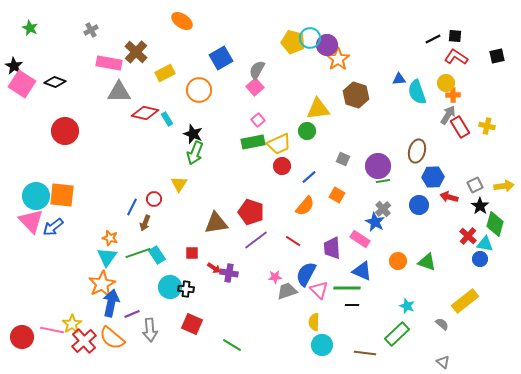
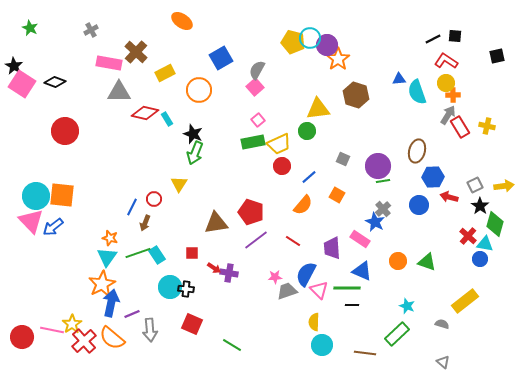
red L-shape at (456, 57): moved 10 px left, 4 px down
orange semicircle at (305, 206): moved 2 px left, 1 px up
gray semicircle at (442, 324): rotated 24 degrees counterclockwise
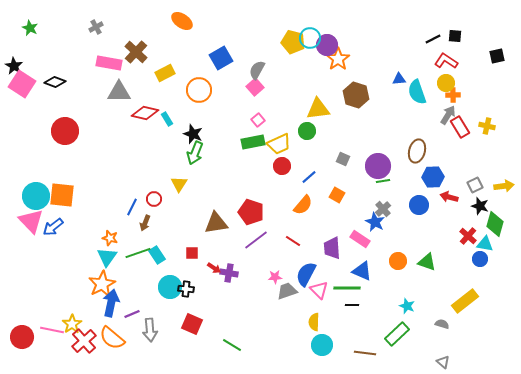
gray cross at (91, 30): moved 5 px right, 3 px up
black star at (480, 206): rotated 18 degrees counterclockwise
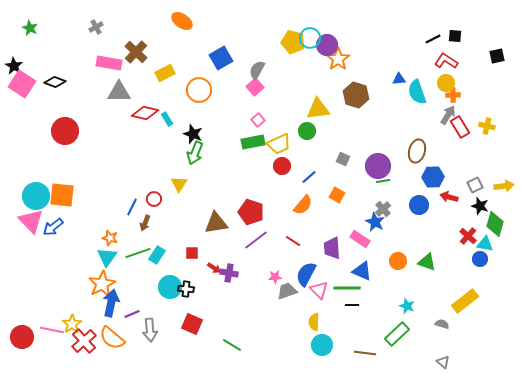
cyan rectangle at (157, 255): rotated 66 degrees clockwise
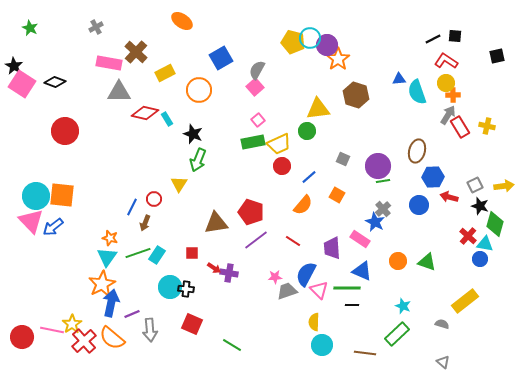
green arrow at (195, 153): moved 3 px right, 7 px down
cyan star at (407, 306): moved 4 px left
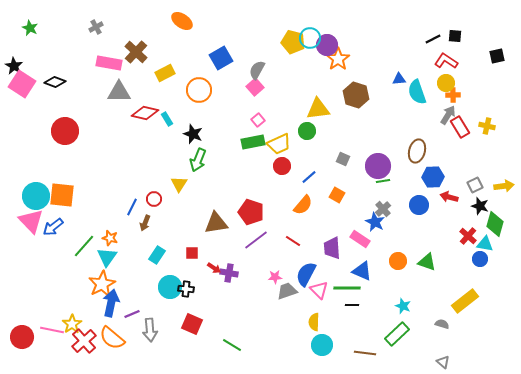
green line at (138, 253): moved 54 px left, 7 px up; rotated 30 degrees counterclockwise
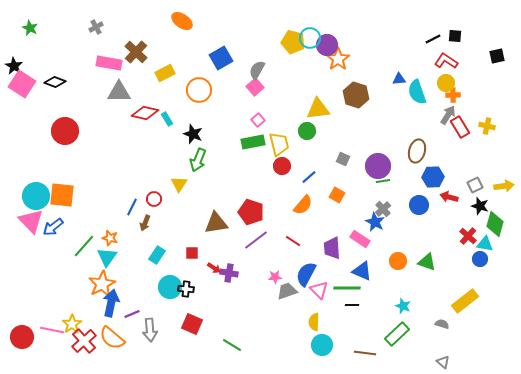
yellow trapezoid at (279, 144): rotated 80 degrees counterclockwise
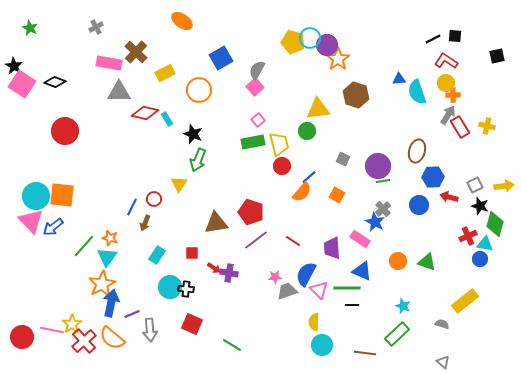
orange semicircle at (303, 205): moved 1 px left, 13 px up
red cross at (468, 236): rotated 24 degrees clockwise
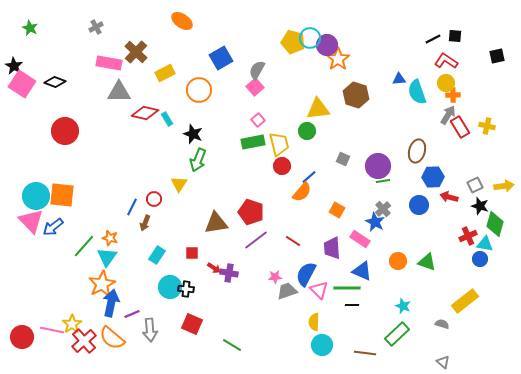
orange square at (337, 195): moved 15 px down
